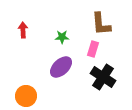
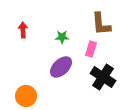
pink rectangle: moved 2 px left
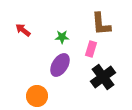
red arrow: rotated 49 degrees counterclockwise
purple ellipse: moved 1 px left, 2 px up; rotated 15 degrees counterclockwise
black cross: rotated 20 degrees clockwise
orange circle: moved 11 px right
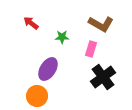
brown L-shape: rotated 55 degrees counterclockwise
red arrow: moved 8 px right, 7 px up
purple ellipse: moved 12 px left, 4 px down
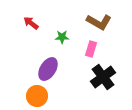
brown L-shape: moved 2 px left, 2 px up
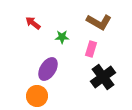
red arrow: moved 2 px right
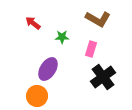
brown L-shape: moved 1 px left, 3 px up
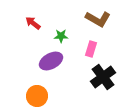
green star: moved 1 px left, 1 px up
purple ellipse: moved 3 px right, 8 px up; rotated 30 degrees clockwise
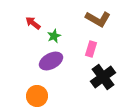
green star: moved 7 px left; rotated 24 degrees counterclockwise
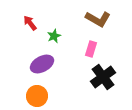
red arrow: moved 3 px left; rotated 14 degrees clockwise
purple ellipse: moved 9 px left, 3 px down
